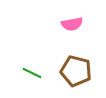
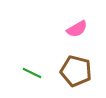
pink semicircle: moved 5 px right, 5 px down; rotated 20 degrees counterclockwise
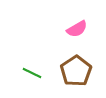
brown pentagon: rotated 24 degrees clockwise
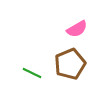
brown pentagon: moved 6 px left, 7 px up; rotated 12 degrees clockwise
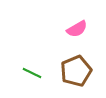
brown pentagon: moved 6 px right, 7 px down
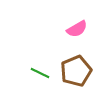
green line: moved 8 px right
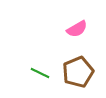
brown pentagon: moved 2 px right, 1 px down
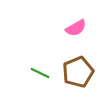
pink semicircle: moved 1 px left, 1 px up
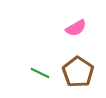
brown pentagon: rotated 16 degrees counterclockwise
